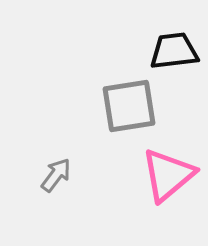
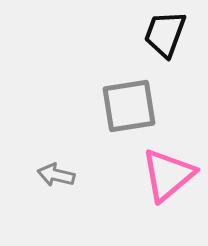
black trapezoid: moved 9 px left, 17 px up; rotated 63 degrees counterclockwise
gray arrow: rotated 114 degrees counterclockwise
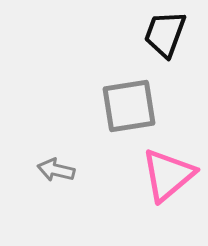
gray arrow: moved 5 px up
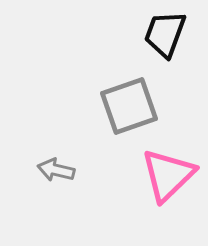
gray square: rotated 10 degrees counterclockwise
pink triangle: rotated 4 degrees counterclockwise
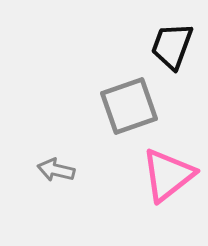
black trapezoid: moved 7 px right, 12 px down
pink triangle: rotated 6 degrees clockwise
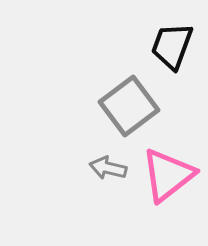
gray square: rotated 18 degrees counterclockwise
gray arrow: moved 52 px right, 2 px up
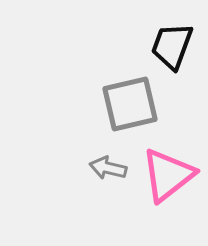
gray square: moved 1 px right, 2 px up; rotated 24 degrees clockwise
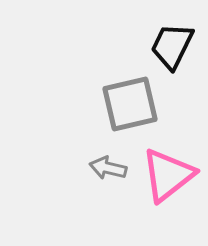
black trapezoid: rotated 6 degrees clockwise
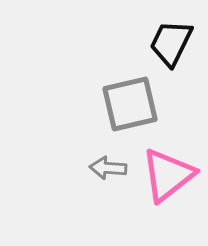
black trapezoid: moved 1 px left, 3 px up
gray arrow: rotated 9 degrees counterclockwise
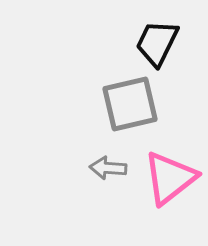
black trapezoid: moved 14 px left
pink triangle: moved 2 px right, 3 px down
